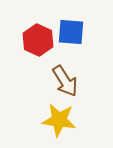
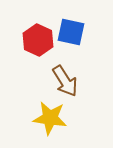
blue square: rotated 8 degrees clockwise
yellow star: moved 9 px left, 2 px up
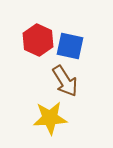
blue square: moved 1 px left, 14 px down
yellow star: rotated 12 degrees counterclockwise
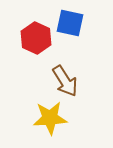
red hexagon: moved 2 px left, 2 px up
blue square: moved 23 px up
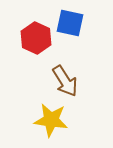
yellow star: moved 1 px right, 2 px down; rotated 12 degrees clockwise
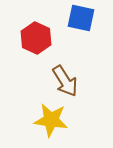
blue square: moved 11 px right, 5 px up
